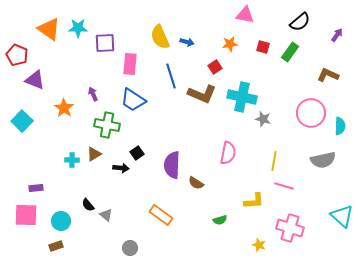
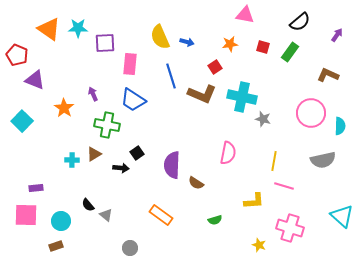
green semicircle at (220, 220): moved 5 px left
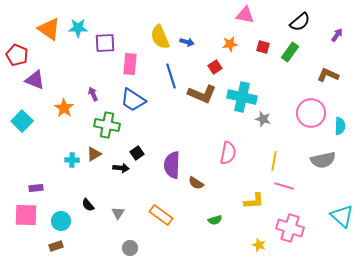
gray triangle at (106, 215): moved 12 px right, 2 px up; rotated 24 degrees clockwise
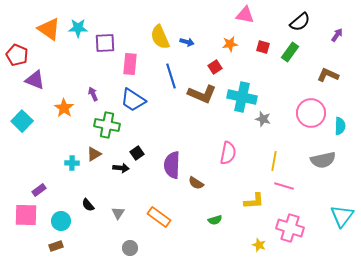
cyan cross at (72, 160): moved 3 px down
purple rectangle at (36, 188): moved 3 px right, 2 px down; rotated 32 degrees counterclockwise
orange rectangle at (161, 215): moved 2 px left, 2 px down
cyan triangle at (342, 216): rotated 25 degrees clockwise
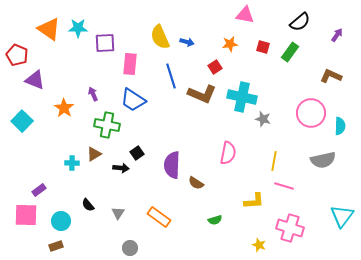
brown L-shape at (328, 75): moved 3 px right, 1 px down
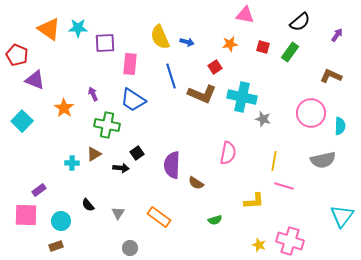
pink cross at (290, 228): moved 13 px down
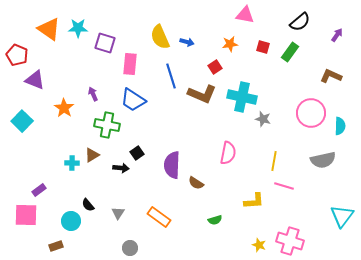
purple square at (105, 43): rotated 20 degrees clockwise
brown triangle at (94, 154): moved 2 px left, 1 px down
cyan circle at (61, 221): moved 10 px right
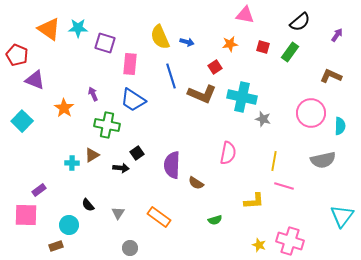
cyan circle at (71, 221): moved 2 px left, 4 px down
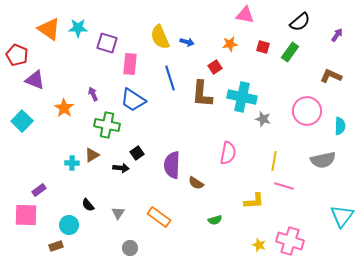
purple square at (105, 43): moved 2 px right
blue line at (171, 76): moved 1 px left, 2 px down
brown L-shape at (202, 94): rotated 72 degrees clockwise
pink circle at (311, 113): moved 4 px left, 2 px up
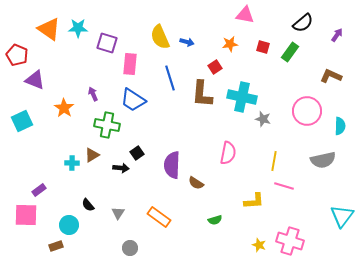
black semicircle at (300, 22): moved 3 px right, 1 px down
cyan square at (22, 121): rotated 20 degrees clockwise
